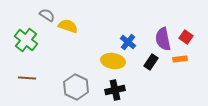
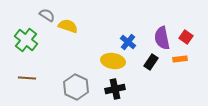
purple semicircle: moved 1 px left, 1 px up
black cross: moved 1 px up
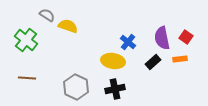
black rectangle: moved 2 px right; rotated 14 degrees clockwise
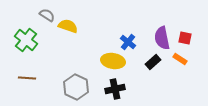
red square: moved 1 px left, 1 px down; rotated 24 degrees counterclockwise
orange rectangle: rotated 40 degrees clockwise
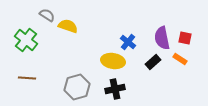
gray hexagon: moved 1 px right; rotated 20 degrees clockwise
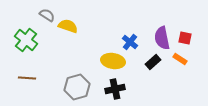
blue cross: moved 2 px right
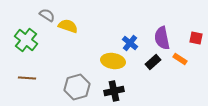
red square: moved 11 px right
blue cross: moved 1 px down
black cross: moved 1 px left, 2 px down
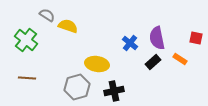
purple semicircle: moved 5 px left
yellow ellipse: moved 16 px left, 3 px down
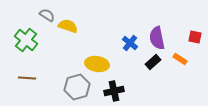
red square: moved 1 px left, 1 px up
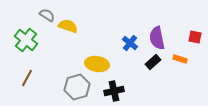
orange rectangle: rotated 16 degrees counterclockwise
brown line: rotated 66 degrees counterclockwise
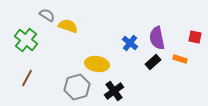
black cross: rotated 24 degrees counterclockwise
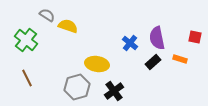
brown line: rotated 54 degrees counterclockwise
